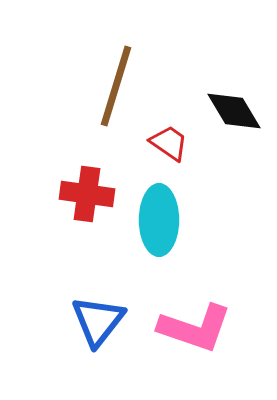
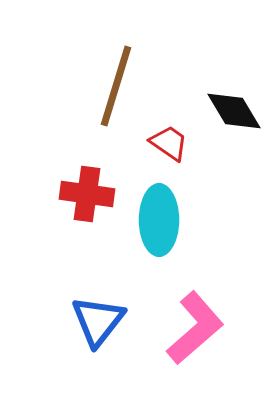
pink L-shape: rotated 60 degrees counterclockwise
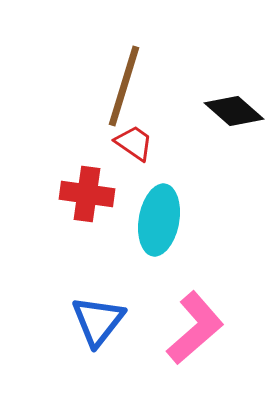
brown line: moved 8 px right
black diamond: rotated 18 degrees counterclockwise
red trapezoid: moved 35 px left
cyan ellipse: rotated 10 degrees clockwise
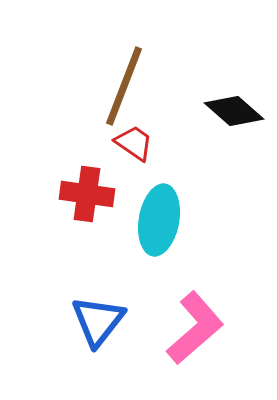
brown line: rotated 4 degrees clockwise
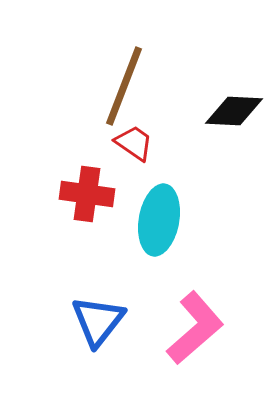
black diamond: rotated 38 degrees counterclockwise
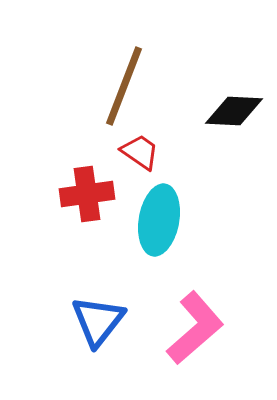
red trapezoid: moved 6 px right, 9 px down
red cross: rotated 16 degrees counterclockwise
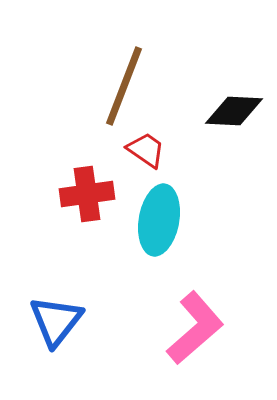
red trapezoid: moved 6 px right, 2 px up
blue triangle: moved 42 px left
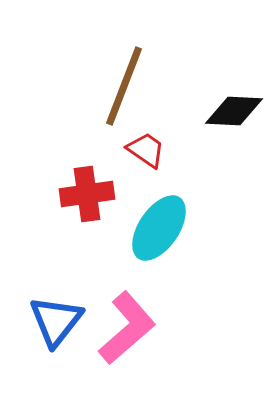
cyan ellipse: moved 8 px down; rotated 24 degrees clockwise
pink L-shape: moved 68 px left
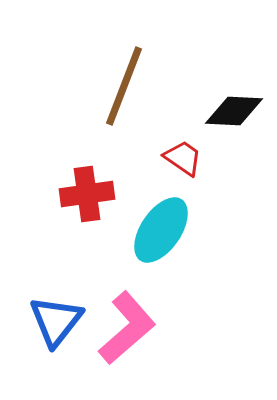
red trapezoid: moved 37 px right, 8 px down
cyan ellipse: moved 2 px right, 2 px down
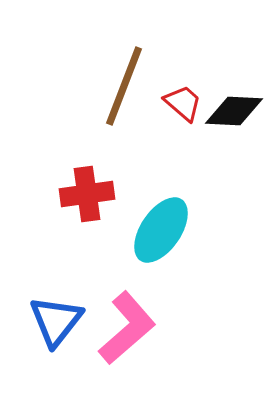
red trapezoid: moved 55 px up; rotated 6 degrees clockwise
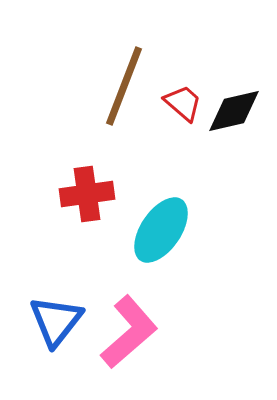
black diamond: rotated 16 degrees counterclockwise
pink L-shape: moved 2 px right, 4 px down
